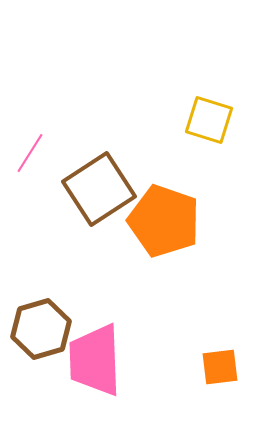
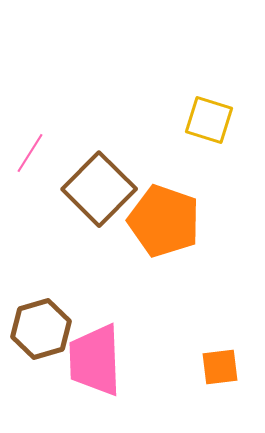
brown square: rotated 12 degrees counterclockwise
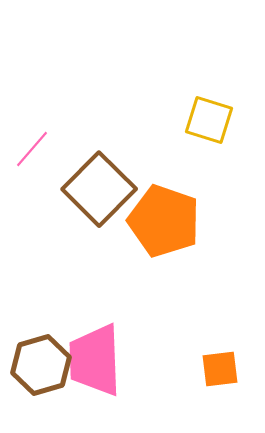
pink line: moved 2 px right, 4 px up; rotated 9 degrees clockwise
brown hexagon: moved 36 px down
orange square: moved 2 px down
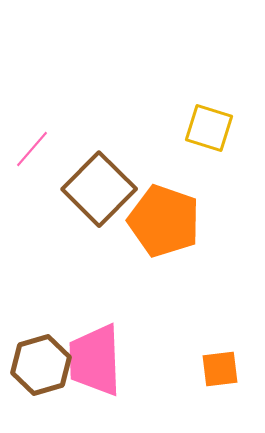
yellow square: moved 8 px down
